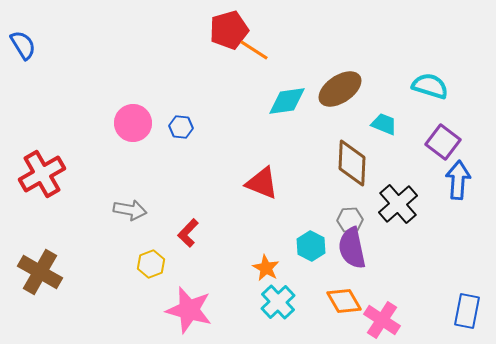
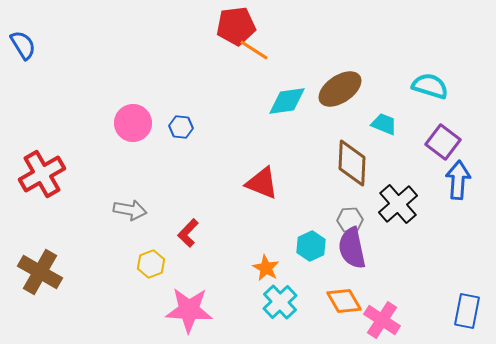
red pentagon: moved 7 px right, 4 px up; rotated 9 degrees clockwise
cyan hexagon: rotated 8 degrees clockwise
cyan cross: moved 2 px right
pink star: rotated 12 degrees counterclockwise
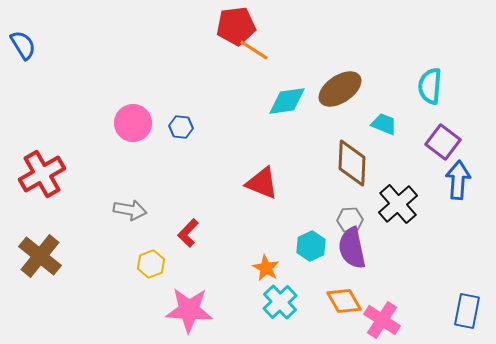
cyan semicircle: rotated 102 degrees counterclockwise
brown cross: moved 16 px up; rotated 9 degrees clockwise
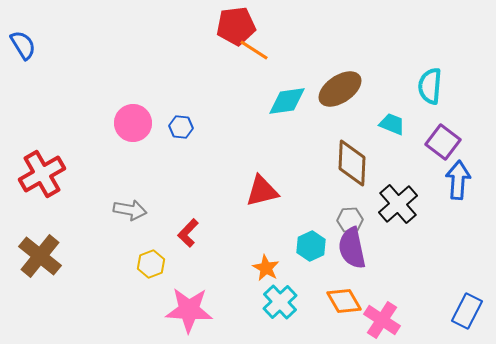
cyan trapezoid: moved 8 px right
red triangle: moved 8 px down; rotated 36 degrees counterclockwise
blue rectangle: rotated 16 degrees clockwise
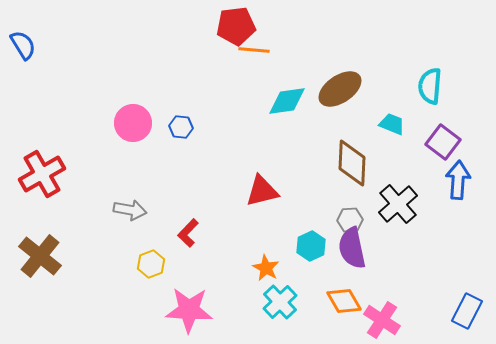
orange line: rotated 28 degrees counterclockwise
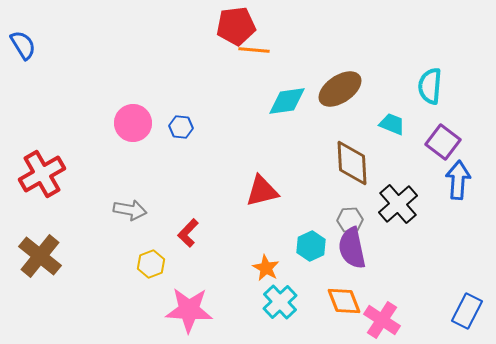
brown diamond: rotated 6 degrees counterclockwise
orange diamond: rotated 9 degrees clockwise
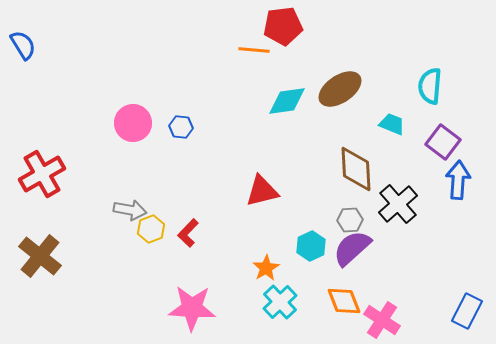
red pentagon: moved 47 px right
brown diamond: moved 4 px right, 6 px down
purple semicircle: rotated 60 degrees clockwise
yellow hexagon: moved 35 px up
orange star: rotated 12 degrees clockwise
pink star: moved 3 px right, 2 px up
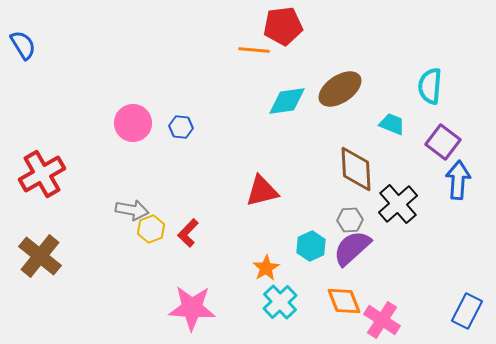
gray arrow: moved 2 px right
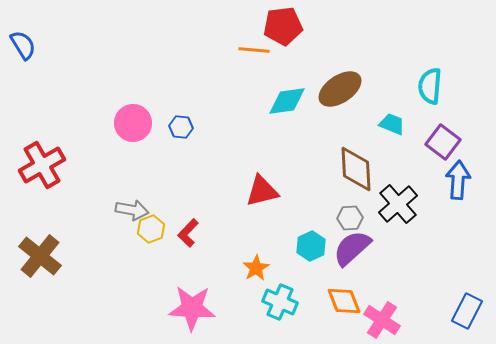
red cross: moved 9 px up
gray hexagon: moved 2 px up
orange star: moved 10 px left
cyan cross: rotated 24 degrees counterclockwise
